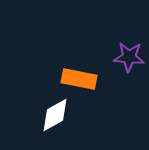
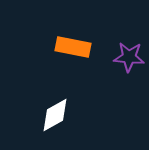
orange rectangle: moved 6 px left, 32 px up
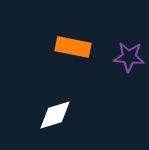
white diamond: rotated 12 degrees clockwise
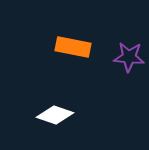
white diamond: rotated 36 degrees clockwise
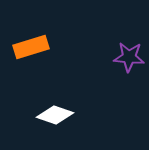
orange rectangle: moved 42 px left; rotated 28 degrees counterclockwise
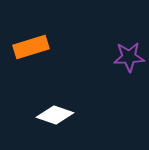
purple star: rotated 8 degrees counterclockwise
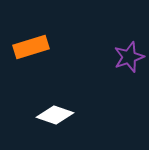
purple star: rotated 16 degrees counterclockwise
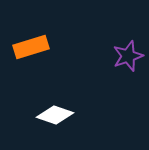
purple star: moved 1 px left, 1 px up
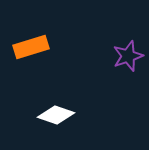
white diamond: moved 1 px right
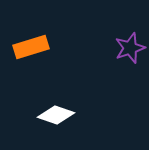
purple star: moved 2 px right, 8 px up
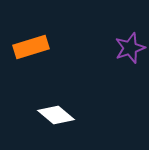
white diamond: rotated 21 degrees clockwise
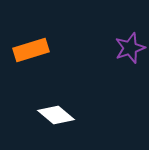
orange rectangle: moved 3 px down
